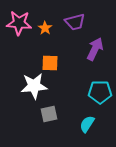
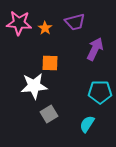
gray square: rotated 18 degrees counterclockwise
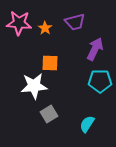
cyan pentagon: moved 11 px up
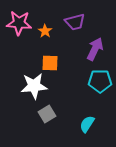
orange star: moved 3 px down
gray square: moved 2 px left
